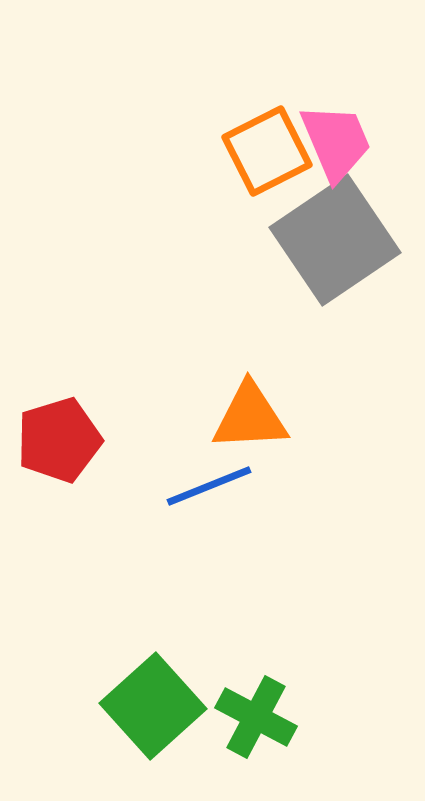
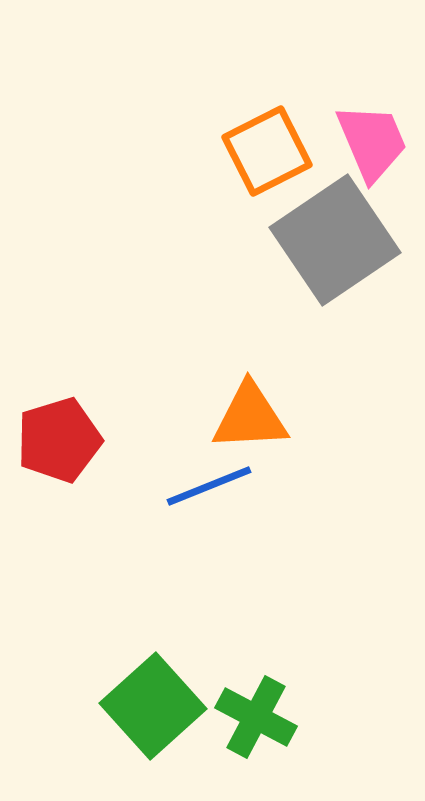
pink trapezoid: moved 36 px right
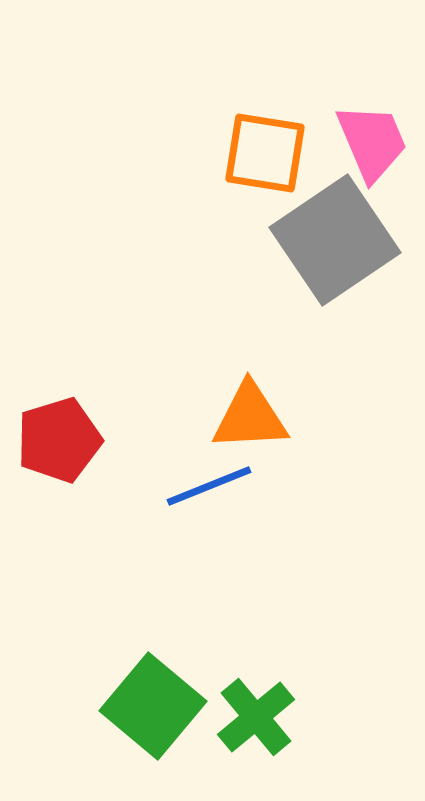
orange square: moved 2 px left, 2 px down; rotated 36 degrees clockwise
green square: rotated 8 degrees counterclockwise
green cross: rotated 22 degrees clockwise
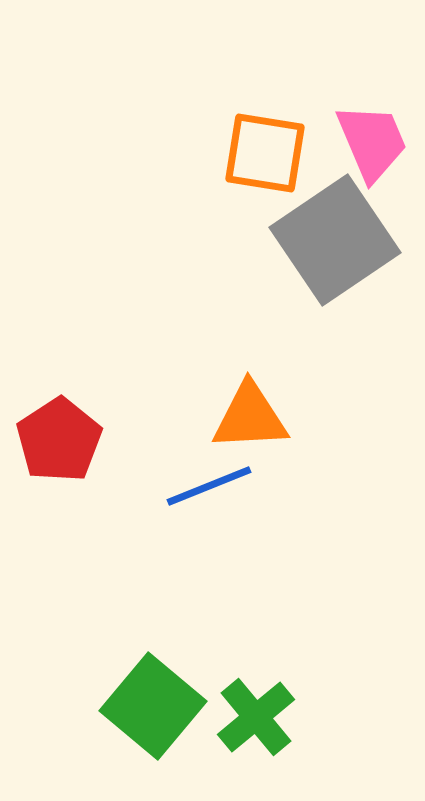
red pentagon: rotated 16 degrees counterclockwise
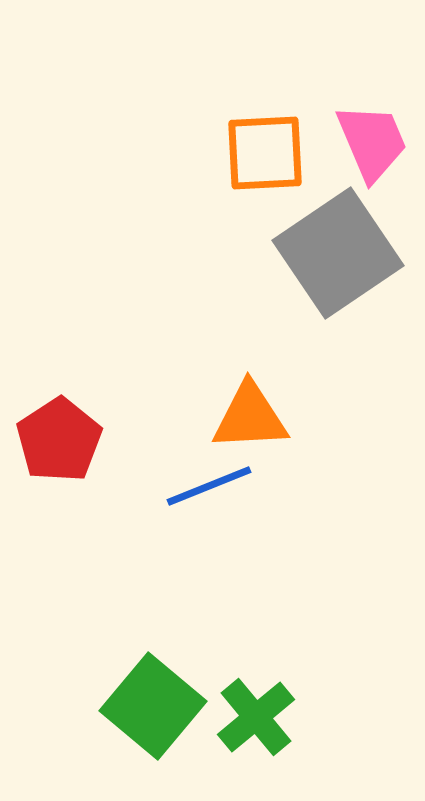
orange square: rotated 12 degrees counterclockwise
gray square: moved 3 px right, 13 px down
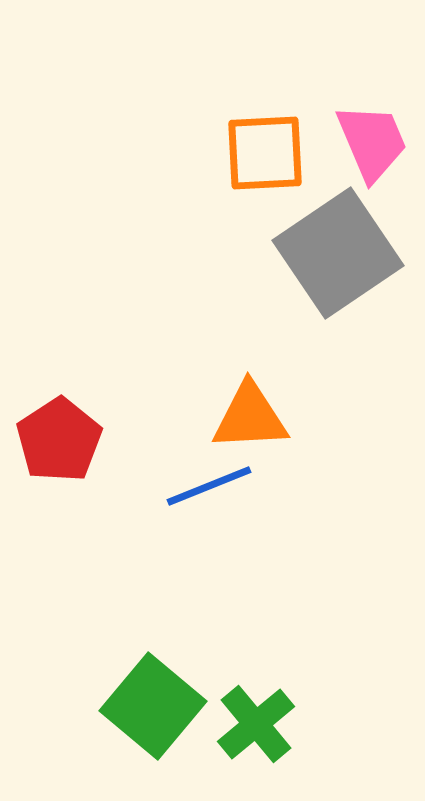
green cross: moved 7 px down
